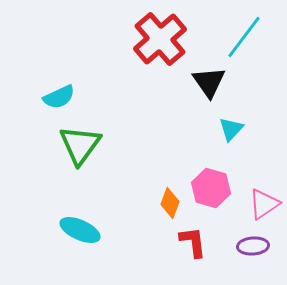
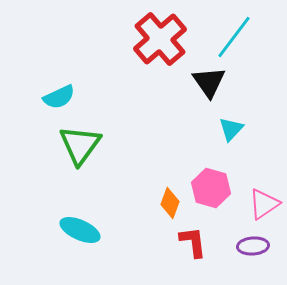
cyan line: moved 10 px left
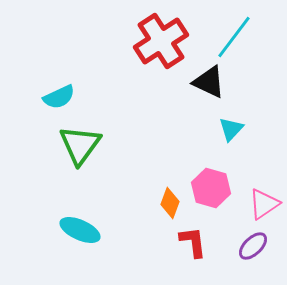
red cross: moved 1 px right, 2 px down; rotated 8 degrees clockwise
black triangle: rotated 30 degrees counterclockwise
purple ellipse: rotated 40 degrees counterclockwise
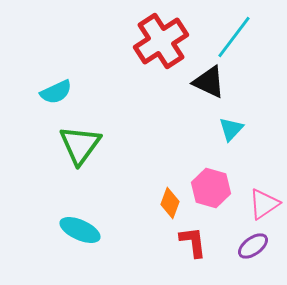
cyan semicircle: moved 3 px left, 5 px up
purple ellipse: rotated 8 degrees clockwise
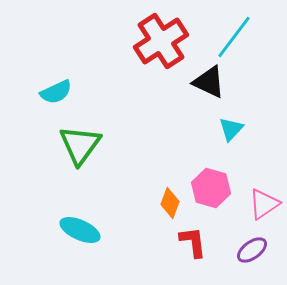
purple ellipse: moved 1 px left, 4 px down
